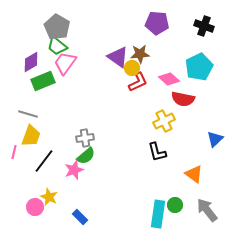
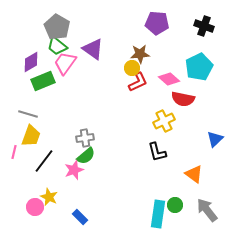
purple triangle: moved 25 px left, 8 px up
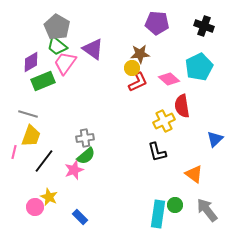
red semicircle: moved 1 px left, 7 px down; rotated 70 degrees clockwise
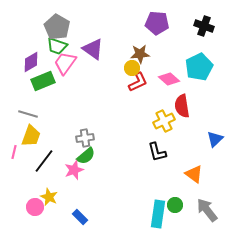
green trapezoid: rotated 20 degrees counterclockwise
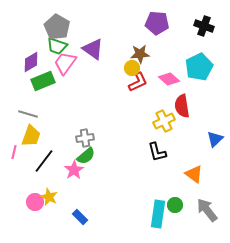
pink star: rotated 12 degrees counterclockwise
pink circle: moved 5 px up
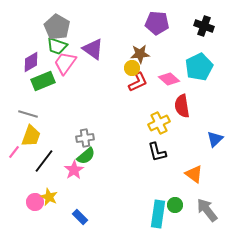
yellow cross: moved 5 px left, 2 px down
pink line: rotated 24 degrees clockwise
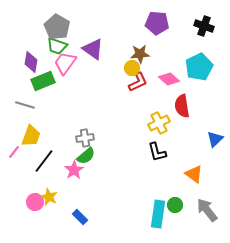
purple diamond: rotated 50 degrees counterclockwise
gray line: moved 3 px left, 9 px up
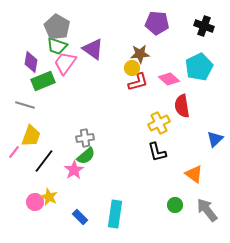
red L-shape: rotated 10 degrees clockwise
cyan rectangle: moved 43 px left
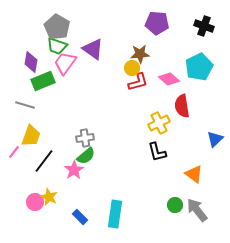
gray arrow: moved 10 px left
